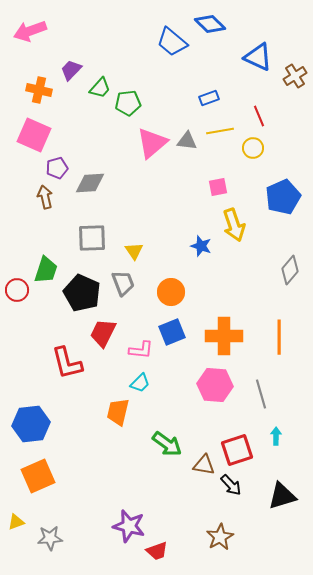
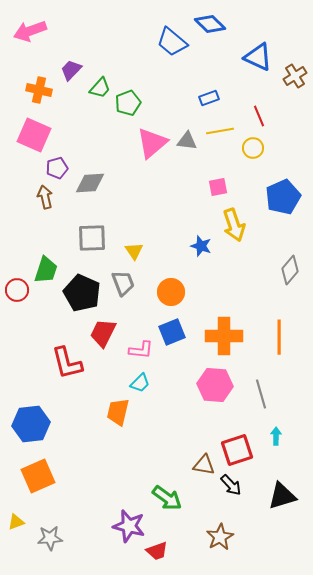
green pentagon at (128, 103): rotated 15 degrees counterclockwise
green arrow at (167, 444): moved 54 px down
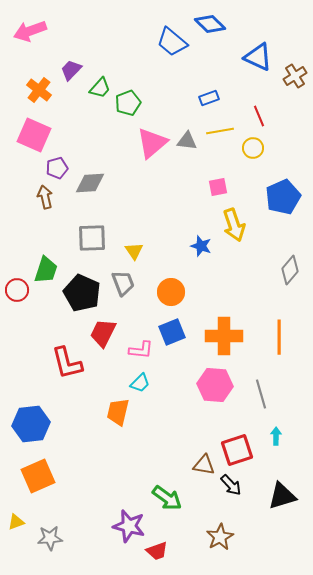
orange cross at (39, 90): rotated 25 degrees clockwise
